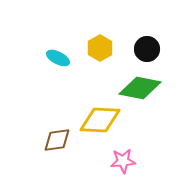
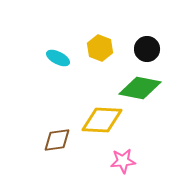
yellow hexagon: rotated 10 degrees counterclockwise
yellow diamond: moved 2 px right
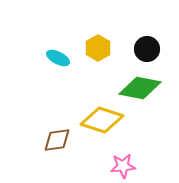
yellow hexagon: moved 2 px left; rotated 10 degrees clockwise
yellow diamond: rotated 15 degrees clockwise
pink star: moved 5 px down
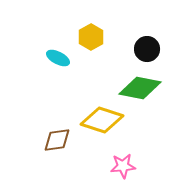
yellow hexagon: moved 7 px left, 11 px up
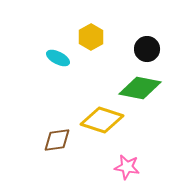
pink star: moved 4 px right, 1 px down; rotated 15 degrees clockwise
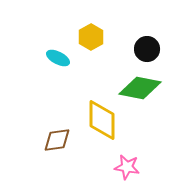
yellow diamond: rotated 72 degrees clockwise
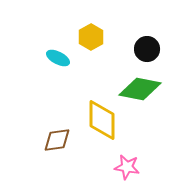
green diamond: moved 1 px down
